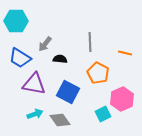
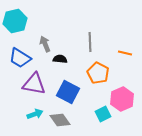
cyan hexagon: moved 1 px left; rotated 15 degrees counterclockwise
gray arrow: rotated 119 degrees clockwise
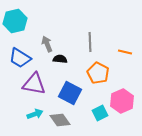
gray arrow: moved 2 px right
orange line: moved 1 px up
blue square: moved 2 px right, 1 px down
pink hexagon: moved 2 px down
cyan square: moved 3 px left, 1 px up
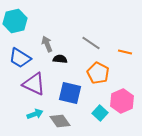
gray line: moved 1 px right, 1 px down; rotated 54 degrees counterclockwise
purple triangle: rotated 15 degrees clockwise
blue square: rotated 15 degrees counterclockwise
cyan square: rotated 21 degrees counterclockwise
gray diamond: moved 1 px down
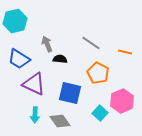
blue trapezoid: moved 1 px left, 1 px down
cyan arrow: moved 1 px down; rotated 112 degrees clockwise
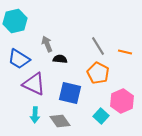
gray line: moved 7 px right, 3 px down; rotated 24 degrees clockwise
cyan square: moved 1 px right, 3 px down
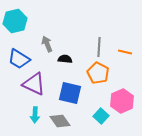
gray line: moved 1 px right, 1 px down; rotated 36 degrees clockwise
black semicircle: moved 5 px right
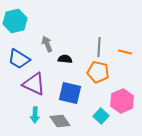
orange pentagon: moved 1 px up; rotated 15 degrees counterclockwise
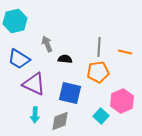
orange pentagon: rotated 20 degrees counterclockwise
gray diamond: rotated 75 degrees counterclockwise
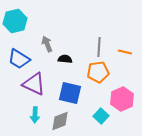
pink hexagon: moved 2 px up
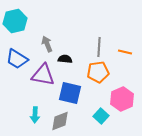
blue trapezoid: moved 2 px left
purple triangle: moved 9 px right, 9 px up; rotated 15 degrees counterclockwise
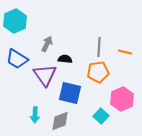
cyan hexagon: rotated 10 degrees counterclockwise
gray arrow: rotated 49 degrees clockwise
purple triangle: moved 2 px right; rotated 45 degrees clockwise
